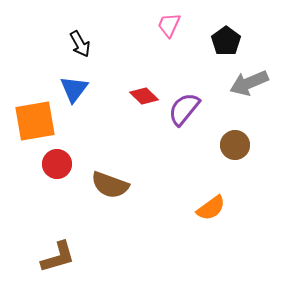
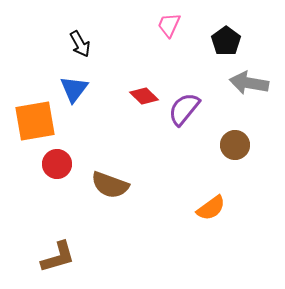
gray arrow: rotated 33 degrees clockwise
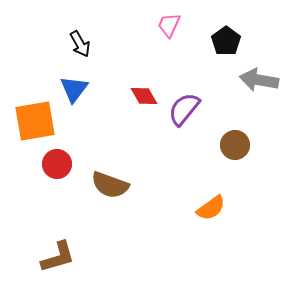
gray arrow: moved 10 px right, 3 px up
red diamond: rotated 16 degrees clockwise
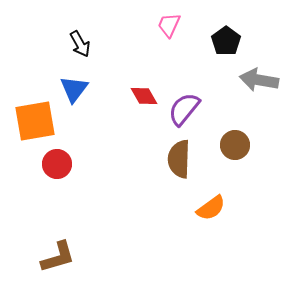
brown semicircle: moved 69 px right, 26 px up; rotated 72 degrees clockwise
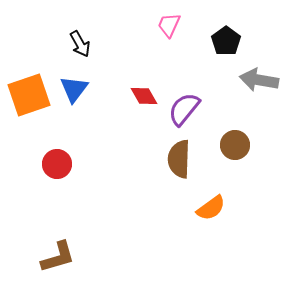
orange square: moved 6 px left, 26 px up; rotated 9 degrees counterclockwise
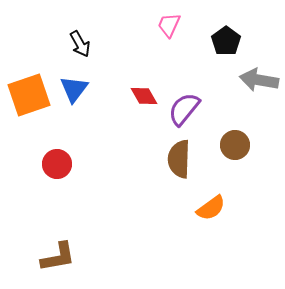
brown L-shape: rotated 6 degrees clockwise
